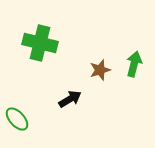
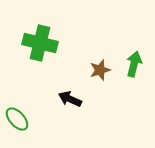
black arrow: rotated 125 degrees counterclockwise
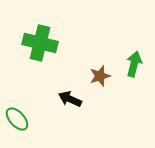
brown star: moved 6 px down
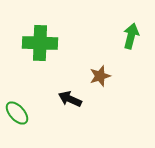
green cross: rotated 12 degrees counterclockwise
green arrow: moved 3 px left, 28 px up
green ellipse: moved 6 px up
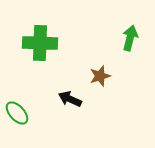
green arrow: moved 1 px left, 2 px down
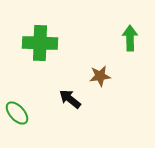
green arrow: rotated 15 degrees counterclockwise
brown star: rotated 10 degrees clockwise
black arrow: rotated 15 degrees clockwise
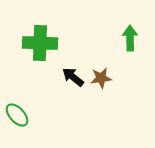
brown star: moved 1 px right, 2 px down
black arrow: moved 3 px right, 22 px up
green ellipse: moved 2 px down
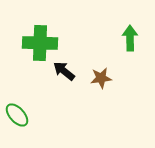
black arrow: moved 9 px left, 6 px up
